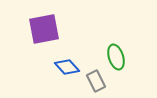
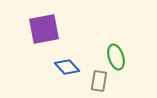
gray rectangle: moved 3 px right; rotated 35 degrees clockwise
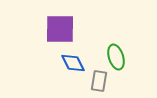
purple square: moved 16 px right; rotated 12 degrees clockwise
blue diamond: moved 6 px right, 4 px up; rotated 15 degrees clockwise
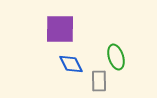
blue diamond: moved 2 px left, 1 px down
gray rectangle: rotated 10 degrees counterclockwise
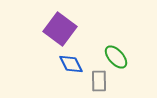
purple square: rotated 36 degrees clockwise
green ellipse: rotated 25 degrees counterclockwise
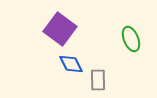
green ellipse: moved 15 px right, 18 px up; rotated 20 degrees clockwise
gray rectangle: moved 1 px left, 1 px up
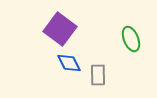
blue diamond: moved 2 px left, 1 px up
gray rectangle: moved 5 px up
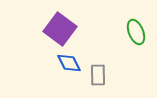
green ellipse: moved 5 px right, 7 px up
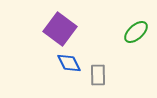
green ellipse: rotated 70 degrees clockwise
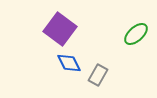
green ellipse: moved 2 px down
gray rectangle: rotated 30 degrees clockwise
